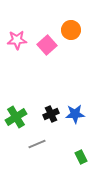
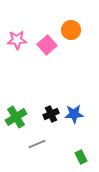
blue star: moved 1 px left
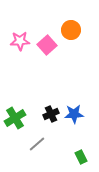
pink star: moved 3 px right, 1 px down
green cross: moved 1 px left, 1 px down
gray line: rotated 18 degrees counterclockwise
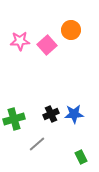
green cross: moved 1 px left, 1 px down; rotated 15 degrees clockwise
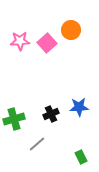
pink square: moved 2 px up
blue star: moved 5 px right, 7 px up
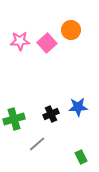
blue star: moved 1 px left
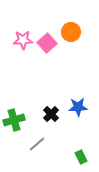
orange circle: moved 2 px down
pink star: moved 3 px right, 1 px up
black cross: rotated 21 degrees counterclockwise
green cross: moved 1 px down
